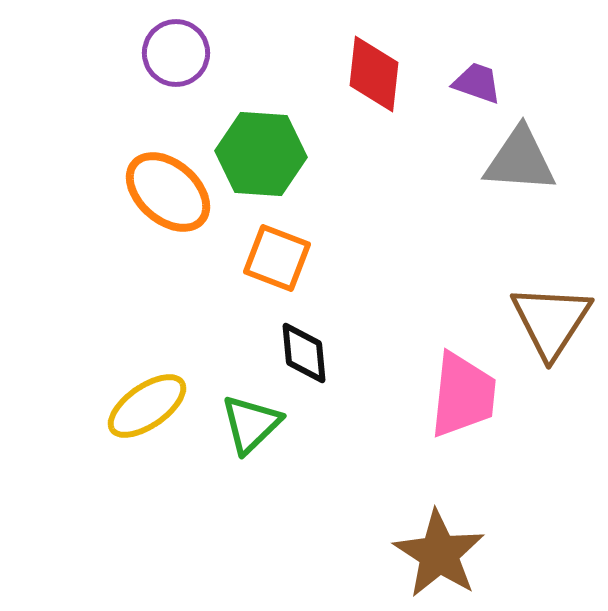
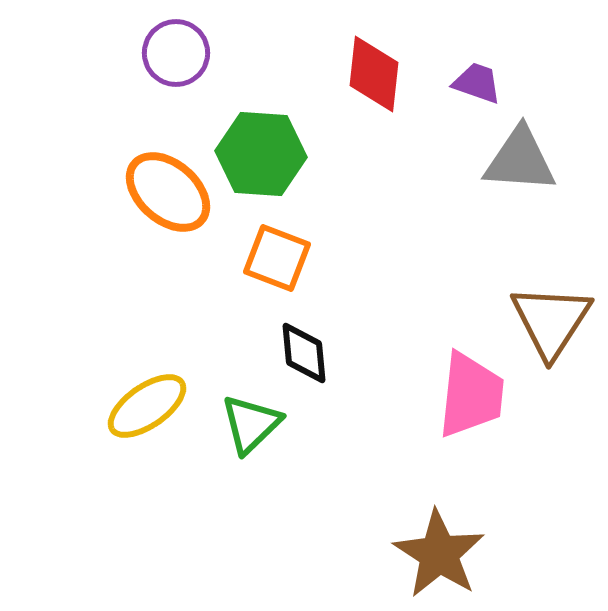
pink trapezoid: moved 8 px right
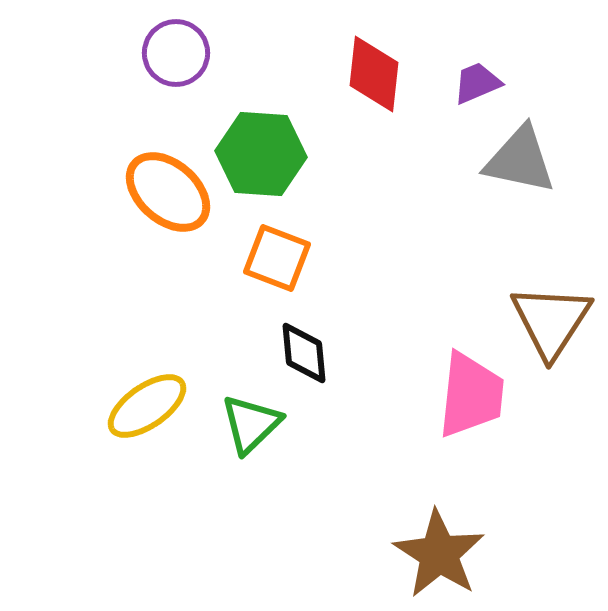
purple trapezoid: rotated 42 degrees counterclockwise
gray triangle: rotated 8 degrees clockwise
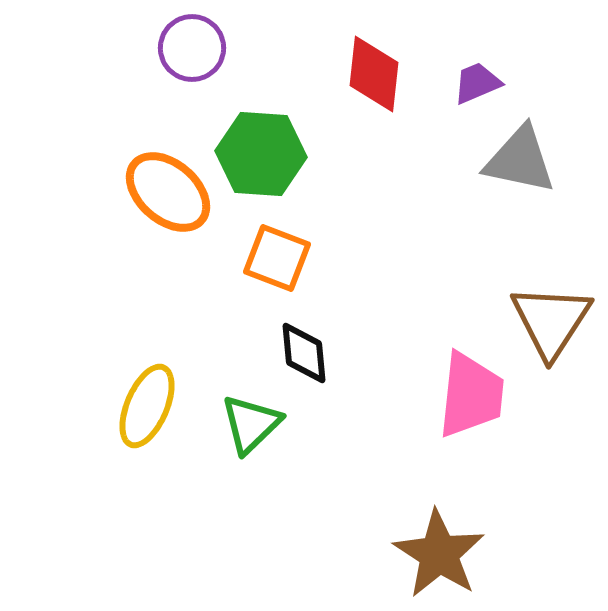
purple circle: moved 16 px right, 5 px up
yellow ellipse: rotated 32 degrees counterclockwise
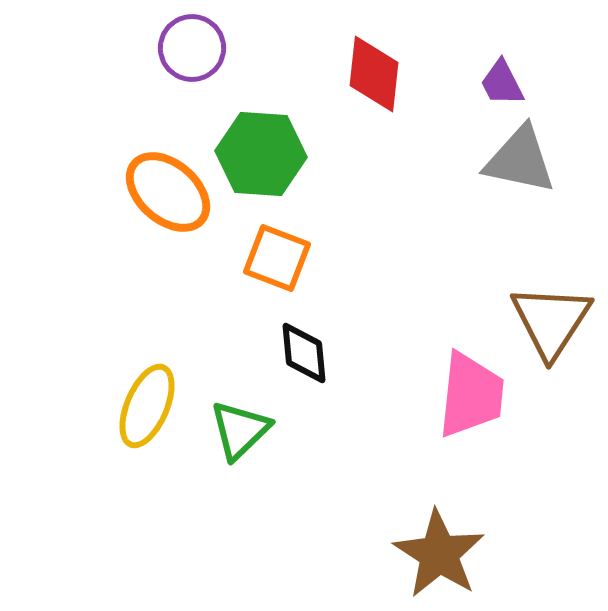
purple trapezoid: moved 25 px right; rotated 94 degrees counterclockwise
green triangle: moved 11 px left, 6 px down
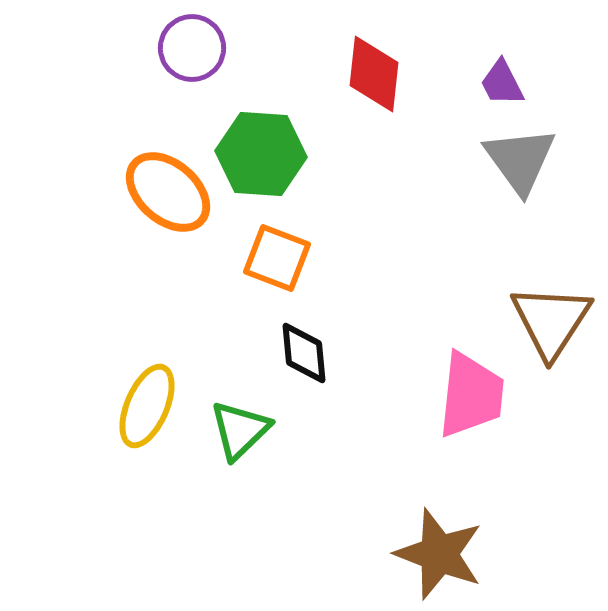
gray triangle: rotated 42 degrees clockwise
brown star: rotated 12 degrees counterclockwise
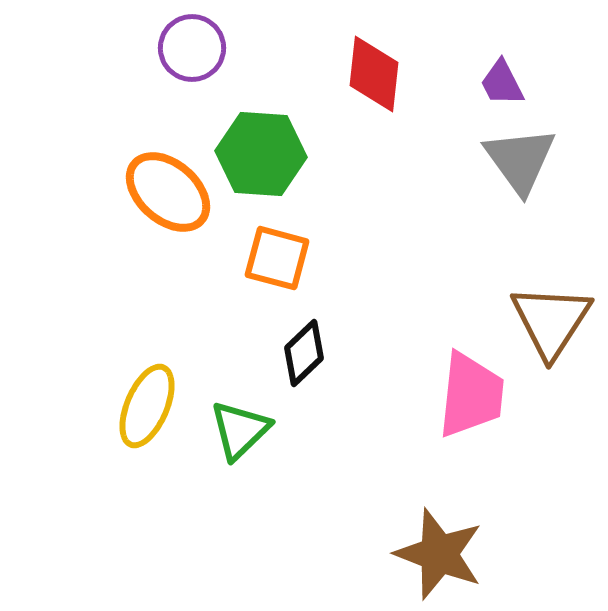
orange square: rotated 6 degrees counterclockwise
black diamond: rotated 52 degrees clockwise
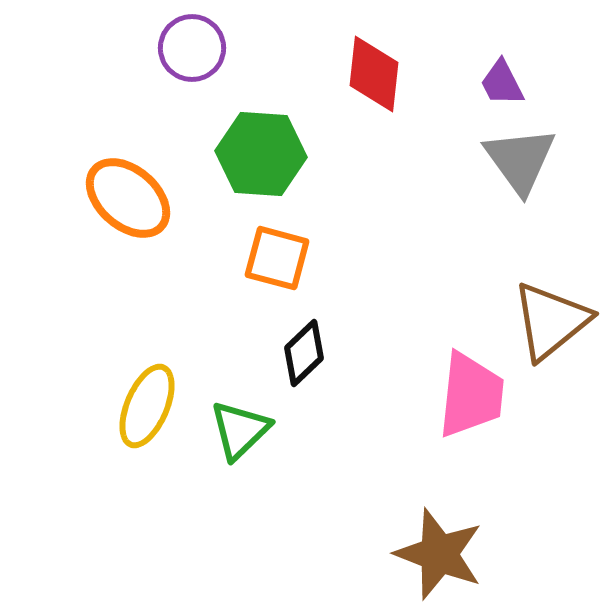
orange ellipse: moved 40 px left, 6 px down
brown triangle: rotated 18 degrees clockwise
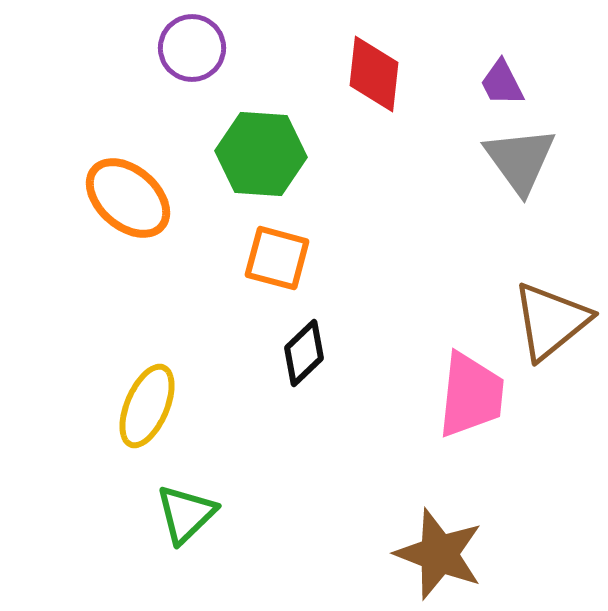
green triangle: moved 54 px left, 84 px down
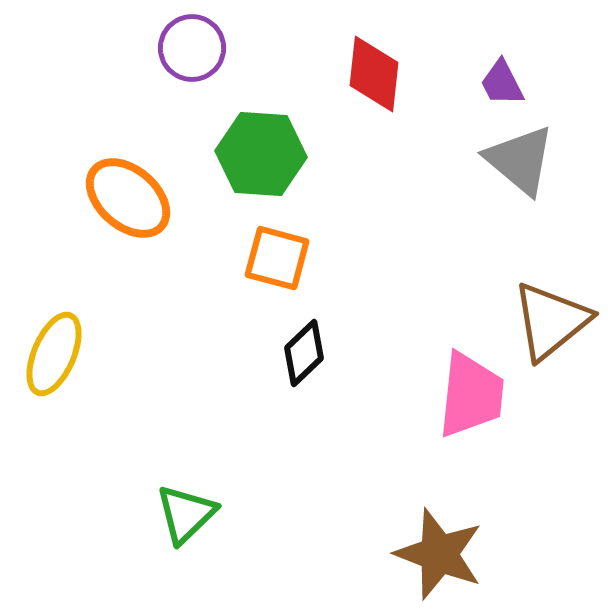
gray triangle: rotated 14 degrees counterclockwise
yellow ellipse: moved 93 px left, 52 px up
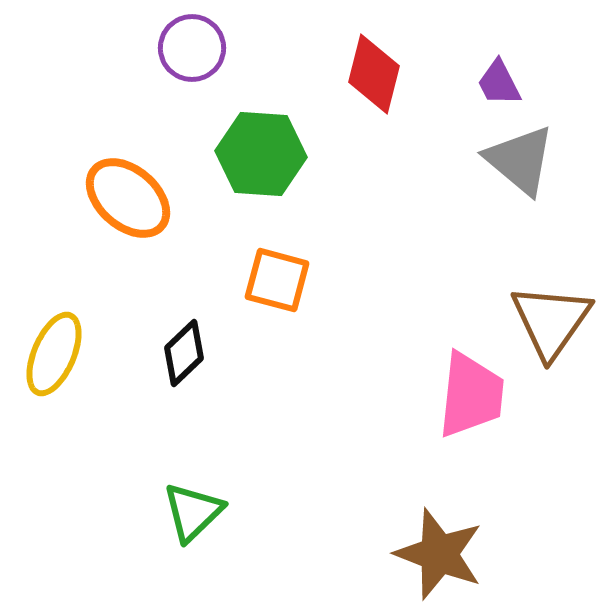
red diamond: rotated 8 degrees clockwise
purple trapezoid: moved 3 px left
orange square: moved 22 px down
brown triangle: rotated 16 degrees counterclockwise
black diamond: moved 120 px left
green triangle: moved 7 px right, 2 px up
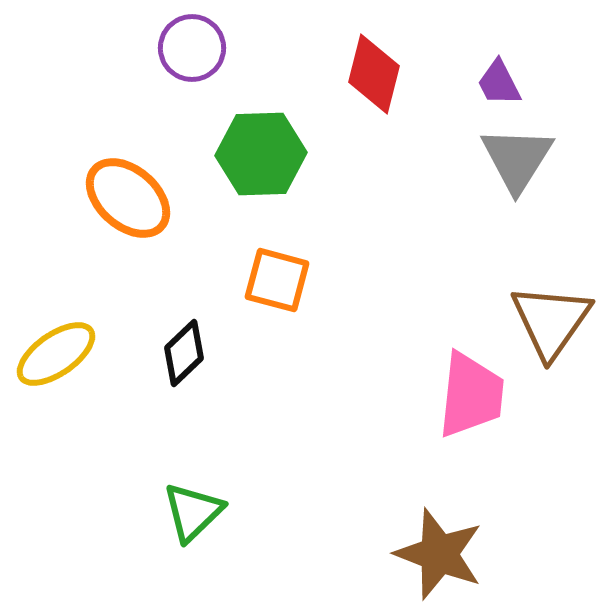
green hexagon: rotated 6 degrees counterclockwise
gray triangle: moved 3 px left, 1 px up; rotated 22 degrees clockwise
yellow ellipse: moved 2 px right; rotated 32 degrees clockwise
